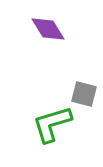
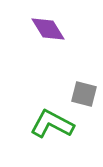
green L-shape: rotated 45 degrees clockwise
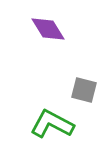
gray square: moved 4 px up
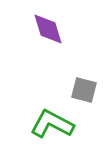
purple diamond: rotated 15 degrees clockwise
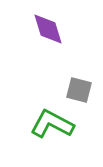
gray square: moved 5 px left
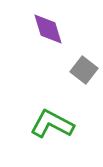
gray square: moved 5 px right, 20 px up; rotated 24 degrees clockwise
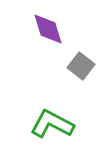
gray square: moved 3 px left, 4 px up
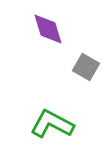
gray square: moved 5 px right, 1 px down; rotated 8 degrees counterclockwise
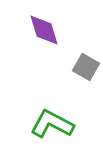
purple diamond: moved 4 px left, 1 px down
